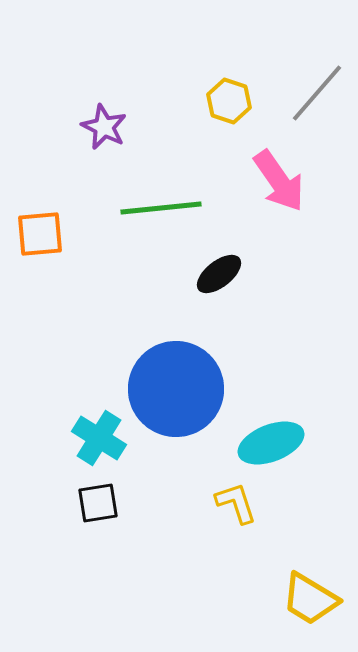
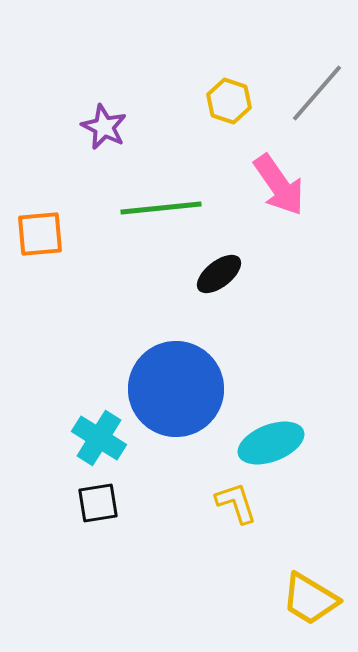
pink arrow: moved 4 px down
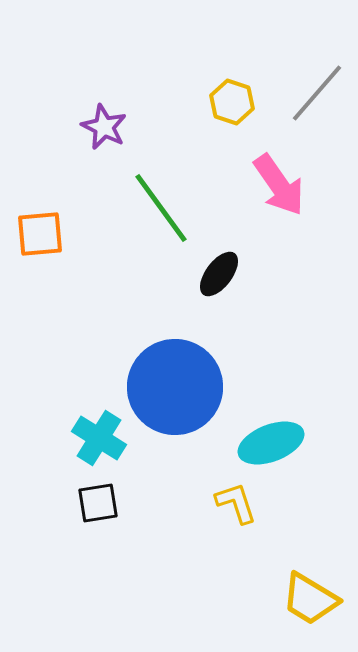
yellow hexagon: moved 3 px right, 1 px down
green line: rotated 60 degrees clockwise
black ellipse: rotated 15 degrees counterclockwise
blue circle: moved 1 px left, 2 px up
